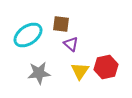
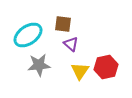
brown square: moved 2 px right
gray star: moved 8 px up
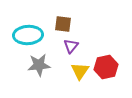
cyan ellipse: rotated 32 degrees clockwise
purple triangle: moved 2 px down; rotated 28 degrees clockwise
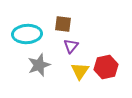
cyan ellipse: moved 1 px left, 1 px up
gray star: rotated 15 degrees counterclockwise
